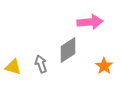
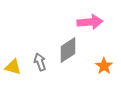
gray arrow: moved 1 px left, 2 px up
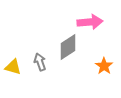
gray diamond: moved 3 px up
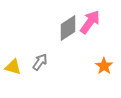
pink arrow: rotated 50 degrees counterclockwise
gray diamond: moved 19 px up
gray arrow: rotated 54 degrees clockwise
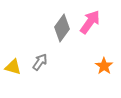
gray diamond: moved 6 px left; rotated 20 degrees counterclockwise
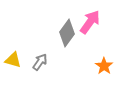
gray diamond: moved 5 px right, 5 px down
yellow triangle: moved 7 px up
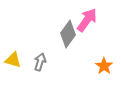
pink arrow: moved 3 px left, 2 px up
gray diamond: moved 1 px right, 1 px down
gray arrow: rotated 18 degrees counterclockwise
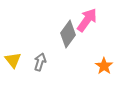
yellow triangle: rotated 36 degrees clockwise
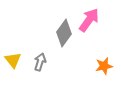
pink arrow: moved 2 px right
gray diamond: moved 4 px left, 1 px up
orange star: rotated 24 degrees clockwise
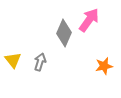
gray diamond: rotated 12 degrees counterclockwise
